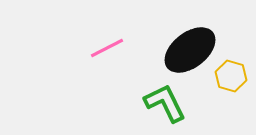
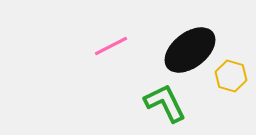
pink line: moved 4 px right, 2 px up
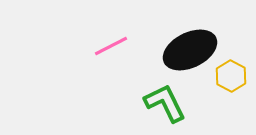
black ellipse: rotated 12 degrees clockwise
yellow hexagon: rotated 12 degrees clockwise
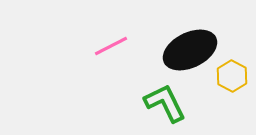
yellow hexagon: moved 1 px right
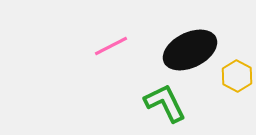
yellow hexagon: moved 5 px right
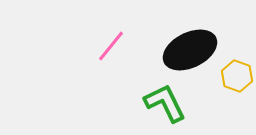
pink line: rotated 24 degrees counterclockwise
yellow hexagon: rotated 8 degrees counterclockwise
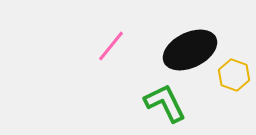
yellow hexagon: moved 3 px left, 1 px up
